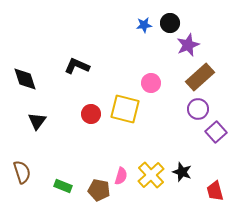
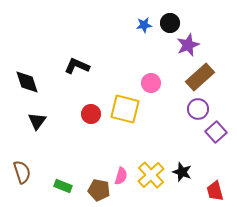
black diamond: moved 2 px right, 3 px down
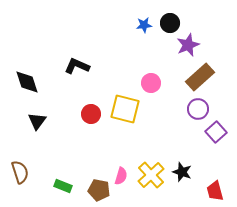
brown semicircle: moved 2 px left
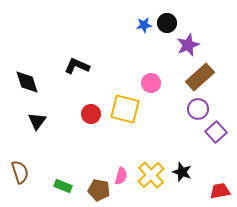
black circle: moved 3 px left
red trapezoid: moved 5 px right; rotated 95 degrees clockwise
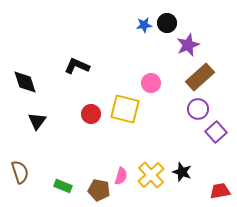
black diamond: moved 2 px left
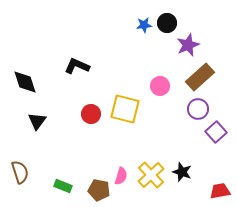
pink circle: moved 9 px right, 3 px down
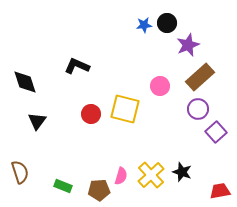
brown pentagon: rotated 15 degrees counterclockwise
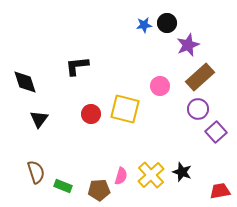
black L-shape: rotated 30 degrees counterclockwise
black triangle: moved 2 px right, 2 px up
brown semicircle: moved 16 px right
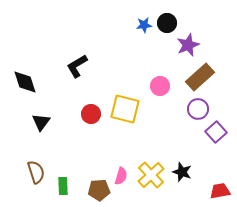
black L-shape: rotated 25 degrees counterclockwise
black triangle: moved 2 px right, 3 px down
green rectangle: rotated 66 degrees clockwise
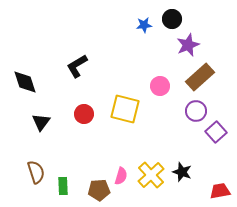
black circle: moved 5 px right, 4 px up
purple circle: moved 2 px left, 2 px down
red circle: moved 7 px left
